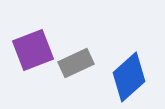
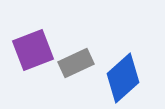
blue diamond: moved 6 px left, 1 px down
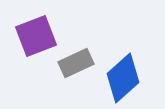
purple square: moved 3 px right, 14 px up
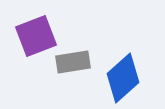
gray rectangle: moved 3 px left, 1 px up; rotated 16 degrees clockwise
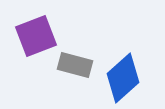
gray rectangle: moved 2 px right, 3 px down; rotated 24 degrees clockwise
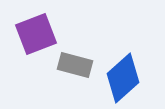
purple square: moved 2 px up
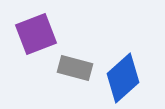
gray rectangle: moved 3 px down
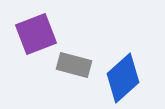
gray rectangle: moved 1 px left, 3 px up
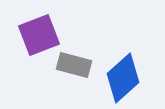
purple square: moved 3 px right, 1 px down
